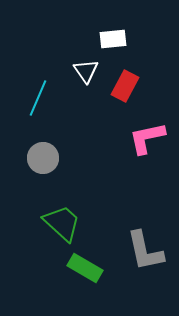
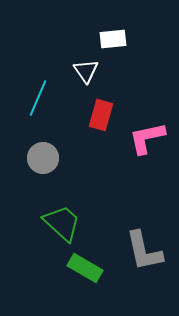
red rectangle: moved 24 px left, 29 px down; rotated 12 degrees counterclockwise
gray L-shape: moved 1 px left
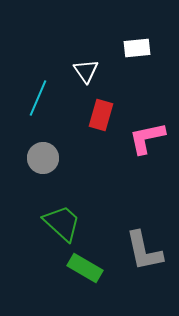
white rectangle: moved 24 px right, 9 px down
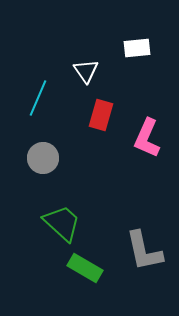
pink L-shape: rotated 54 degrees counterclockwise
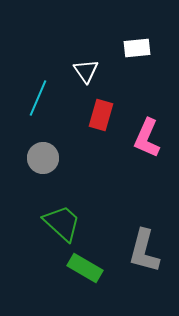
gray L-shape: rotated 27 degrees clockwise
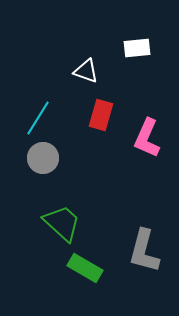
white triangle: rotated 36 degrees counterclockwise
cyan line: moved 20 px down; rotated 9 degrees clockwise
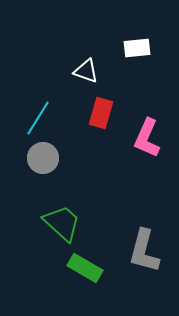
red rectangle: moved 2 px up
